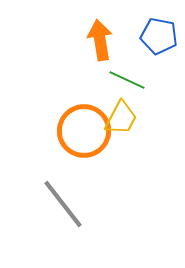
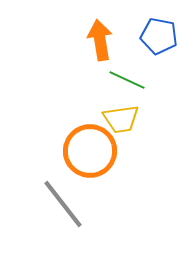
yellow trapezoid: moved 1 px down; rotated 54 degrees clockwise
orange circle: moved 6 px right, 20 px down
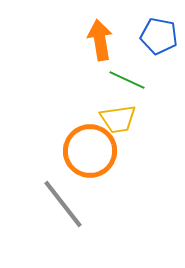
yellow trapezoid: moved 3 px left
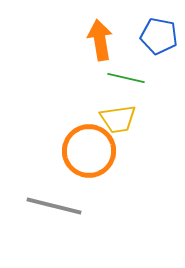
green line: moved 1 px left, 2 px up; rotated 12 degrees counterclockwise
orange circle: moved 1 px left
gray line: moved 9 px left, 2 px down; rotated 38 degrees counterclockwise
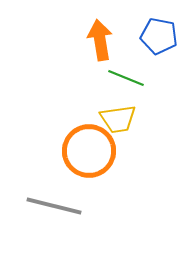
green line: rotated 9 degrees clockwise
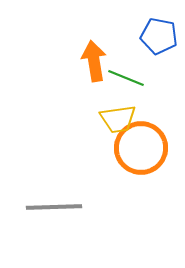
orange arrow: moved 6 px left, 21 px down
orange circle: moved 52 px right, 3 px up
gray line: moved 1 px down; rotated 16 degrees counterclockwise
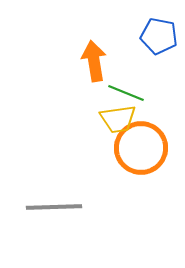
green line: moved 15 px down
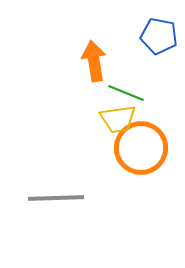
gray line: moved 2 px right, 9 px up
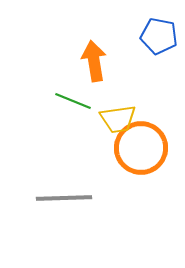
green line: moved 53 px left, 8 px down
gray line: moved 8 px right
